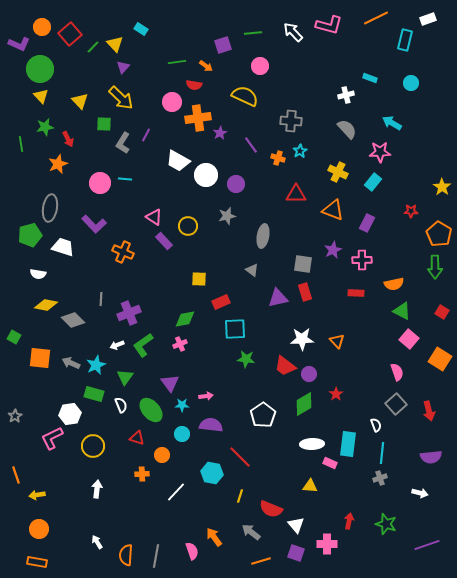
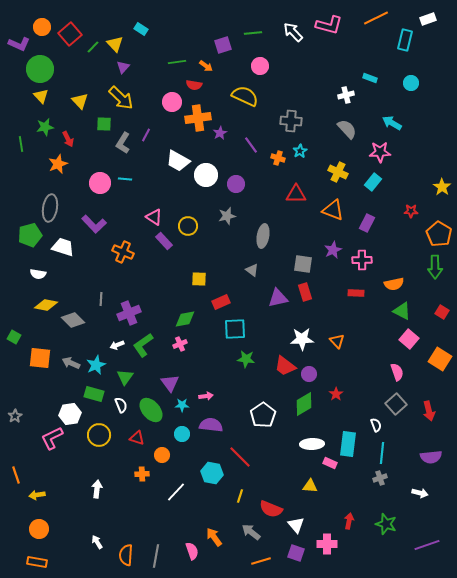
yellow circle at (93, 446): moved 6 px right, 11 px up
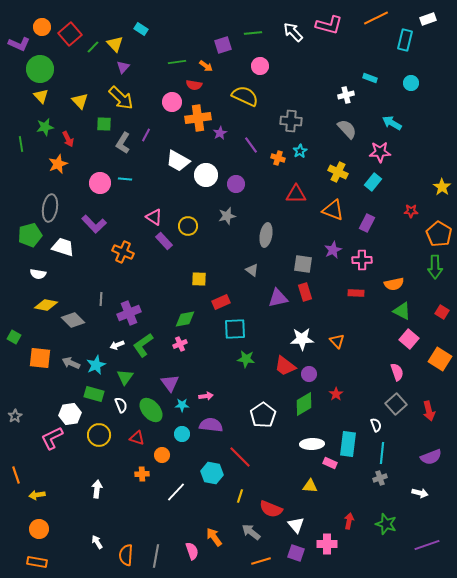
gray ellipse at (263, 236): moved 3 px right, 1 px up
purple semicircle at (431, 457): rotated 15 degrees counterclockwise
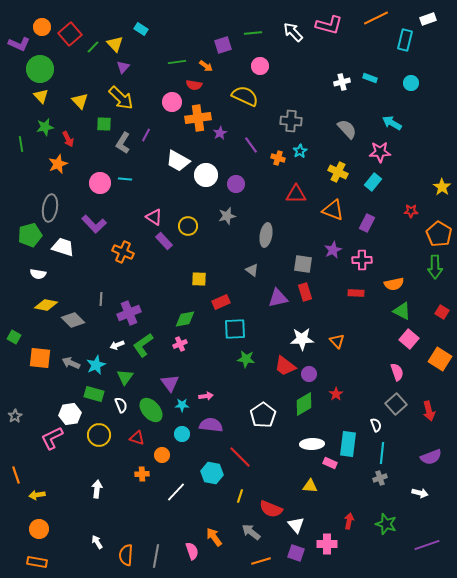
white cross at (346, 95): moved 4 px left, 13 px up
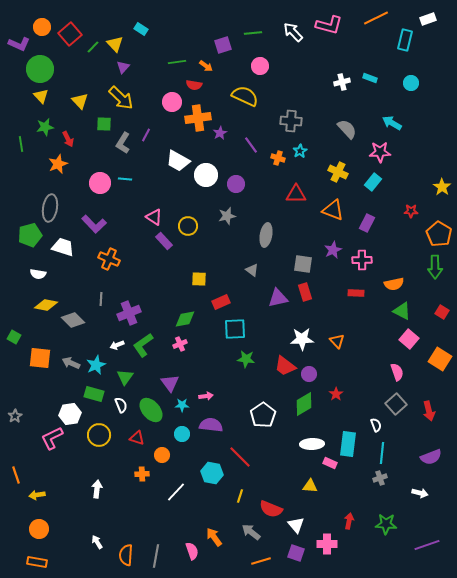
orange cross at (123, 252): moved 14 px left, 7 px down
green star at (386, 524): rotated 15 degrees counterclockwise
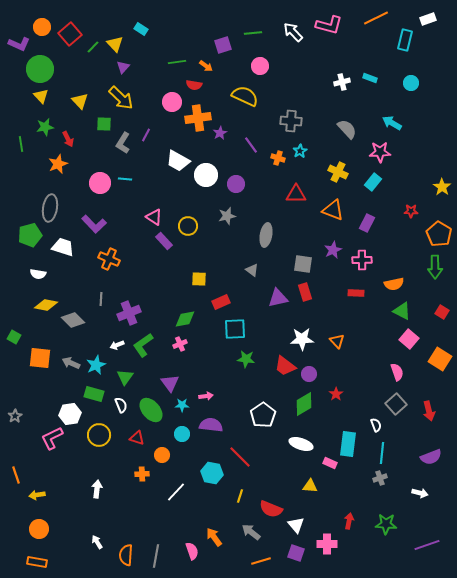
white ellipse at (312, 444): moved 11 px left; rotated 20 degrees clockwise
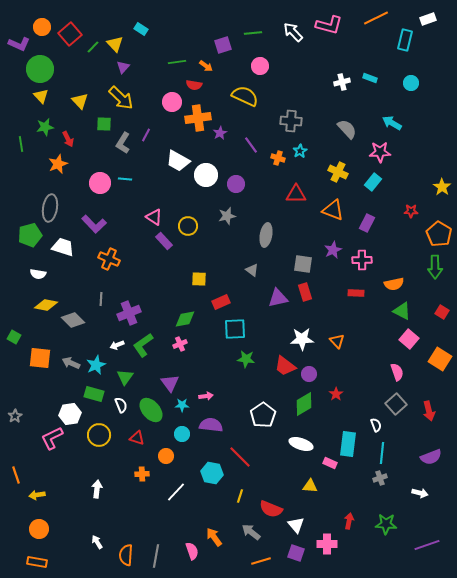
orange circle at (162, 455): moved 4 px right, 1 px down
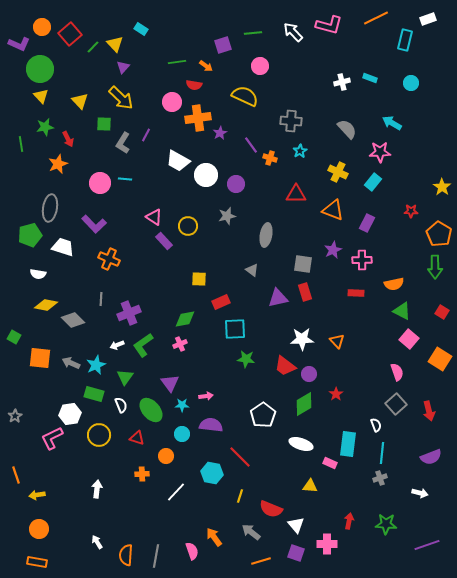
orange cross at (278, 158): moved 8 px left
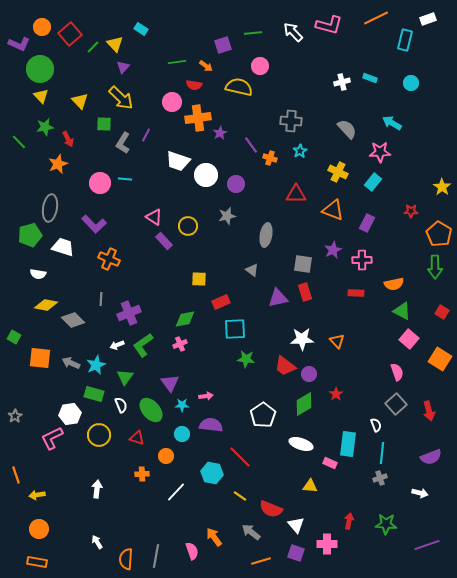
yellow semicircle at (245, 96): moved 6 px left, 9 px up; rotated 12 degrees counterclockwise
green line at (21, 144): moved 2 px left, 2 px up; rotated 35 degrees counterclockwise
white trapezoid at (178, 161): rotated 10 degrees counterclockwise
yellow line at (240, 496): rotated 72 degrees counterclockwise
orange semicircle at (126, 555): moved 4 px down
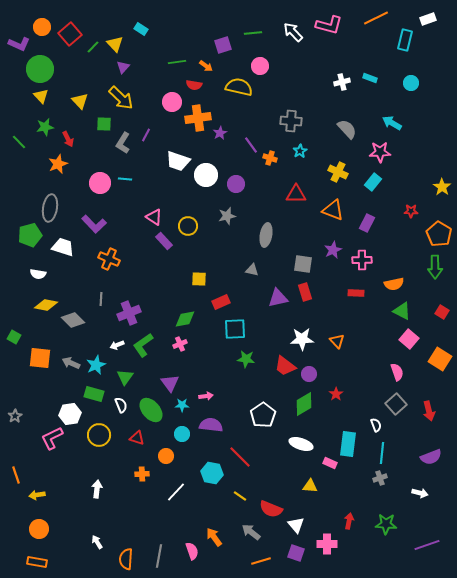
gray triangle at (252, 270): rotated 24 degrees counterclockwise
gray line at (156, 556): moved 3 px right
